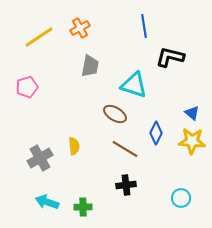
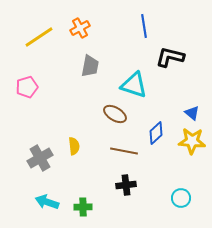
blue diamond: rotated 20 degrees clockwise
brown line: moved 1 px left, 2 px down; rotated 20 degrees counterclockwise
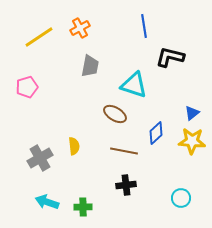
blue triangle: rotated 42 degrees clockwise
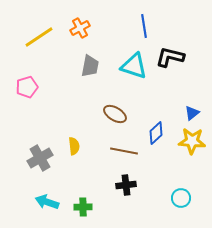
cyan triangle: moved 19 px up
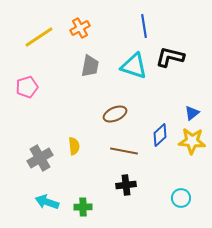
brown ellipse: rotated 55 degrees counterclockwise
blue diamond: moved 4 px right, 2 px down
